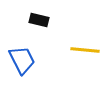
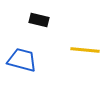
blue trapezoid: rotated 48 degrees counterclockwise
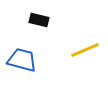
yellow line: rotated 28 degrees counterclockwise
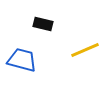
black rectangle: moved 4 px right, 4 px down
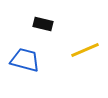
blue trapezoid: moved 3 px right
